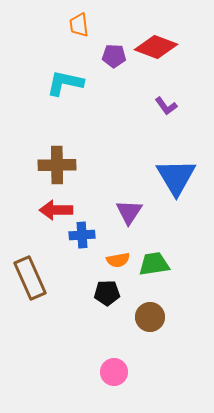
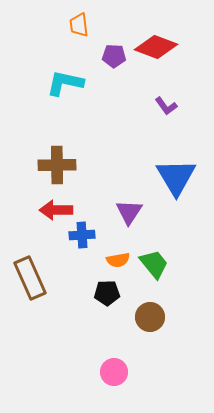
green trapezoid: rotated 60 degrees clockwise
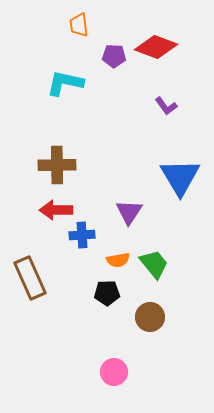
blue triangle: moved 4 px right
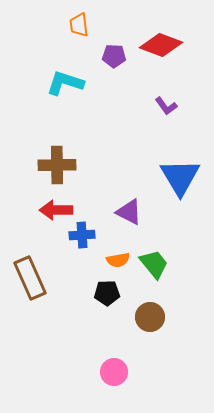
red diamond: moved 5 px right, 2 px up
cyan L-shape: rotated 6 degrees clockwise
purple triangle: rotated 36 degrees counterclockwise
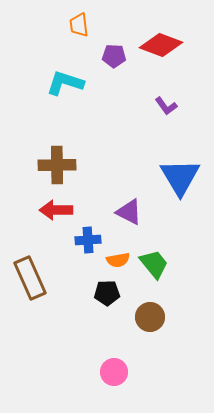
blue cross: moved 6 px right, 5 px down
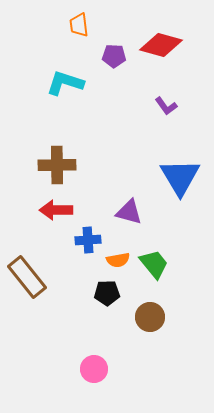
red diamond: rotated 6 degrees counterclockwise
purple triangle: rotated 12 degrees counterclockwise
brown rectangle: moved 3 px left, 1 px up; rotated 15 degrees counterclockwise
pink circle: moved 20 px left, 3 px up
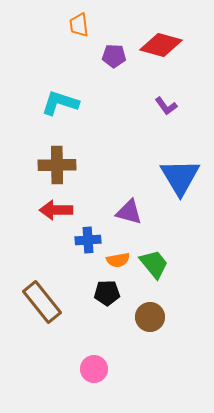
cyan L-shape: moved 5 px left, 20 px down
brown rectangle: moved 15 px right, 25 px down
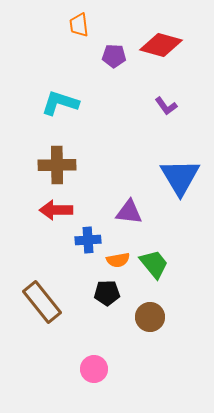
purple triangle: rotated 8 degrees counterclockwise
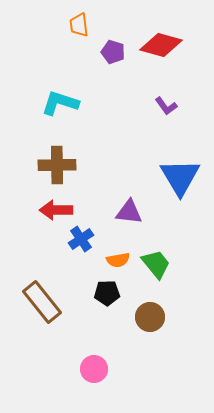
purple pentagon: moved 1 px left, 4 px up; rotated 15 degrees clockwise
blue cross: moved 7 px left, 1 px up; rotated 30 degrees counterclockwise
green trapezoid: moved 2 px right
